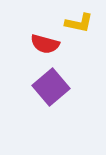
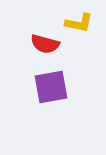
purple square: rotated 30 degrees clockwise
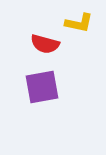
purple square: moved 9 px left
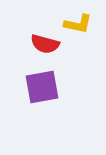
yellow L-shape: moved 1 px left, 1 px down
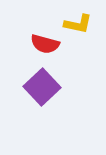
purple square: rotated 33 degrees counterclockwise
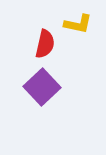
red semicircle: rotated 92 degrees counterclockwise
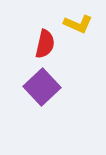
yellow L-shape: rotated 12 degrees clockwise
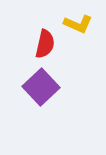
purple square: moved 1 px left
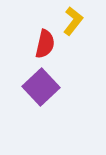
yellow L-shape: moved 5 px left, 3 px up; rotated 76 degrees counterclockwise
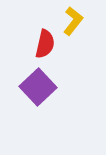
purple square: moved 3 px left
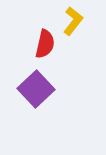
purple square: moved 2 px left, 2 px down
